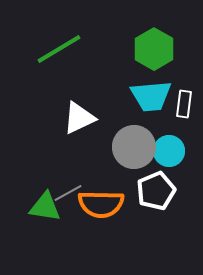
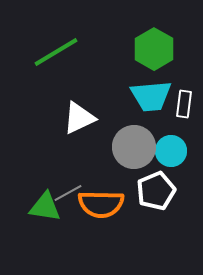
green line: moved 3 px left, 3 px down
cyan circle: moved 2 px right
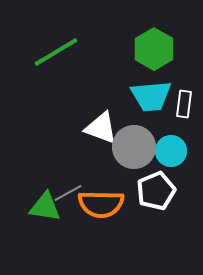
white triangle: moved 22 px right, 10 px down; rotated 45 degrees clockwise
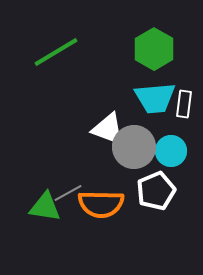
cyan trapezoid: moved 4 px right, 2 px down
white triangle: moved 7 px right, 1 px down
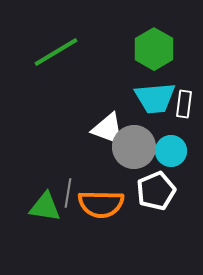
gray line: rotated 52 degrees counterclockwise
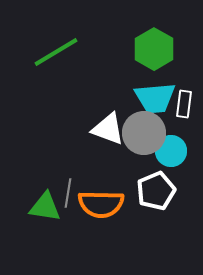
gray circle: moved 10 px right, 14 px up
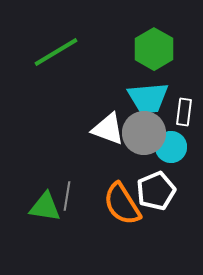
cyan trapezoid: moved 7 px left
white rectangle: moved 8 px down
cyan circle: moved 4 px up
gray line: moved 1 px left, 3 px down
orange semicircle: moved 21 px right; rotated 57 degrees clockwise
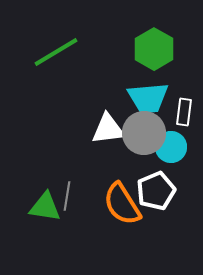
white triangle: rotated 27 degrees counterclockwise
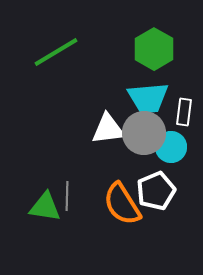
gray line: rotated 8 degrees counterclockwise
